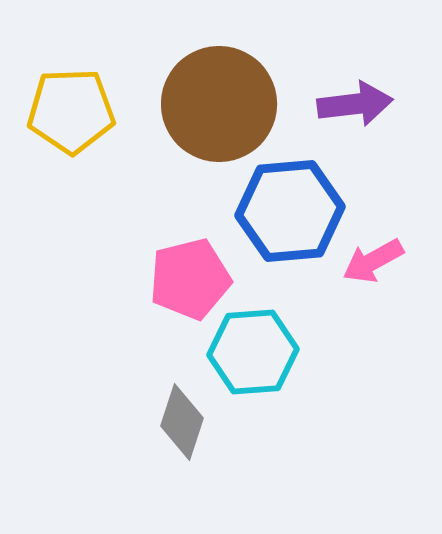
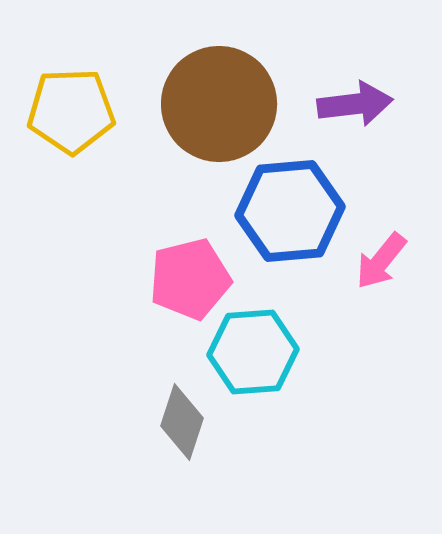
pink arrow: moved 8 px right; rotated 22 degrees counterclockwise
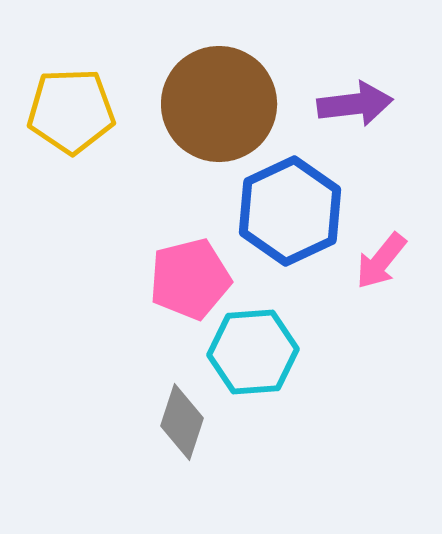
blue hexagon: rotated 20 degrees counterclockwise
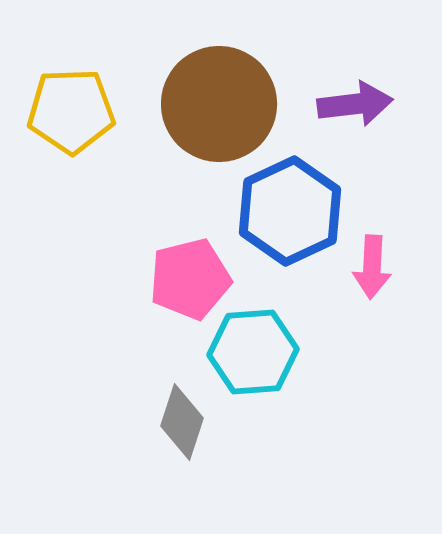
pink arrow: moved 9 px left, 6 px down; rotated 36 degrees counterclockwise
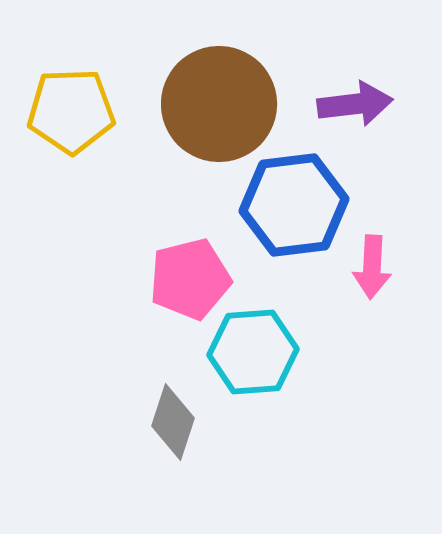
blue hexagon: moved 4 px right, 6 px up; rotated 18 degrees clockwise
gray diamond: moved 9 px left
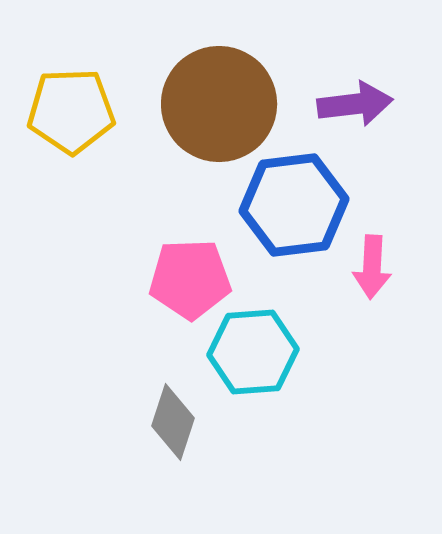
pink pentagon: rotated 12 degrees clockwise
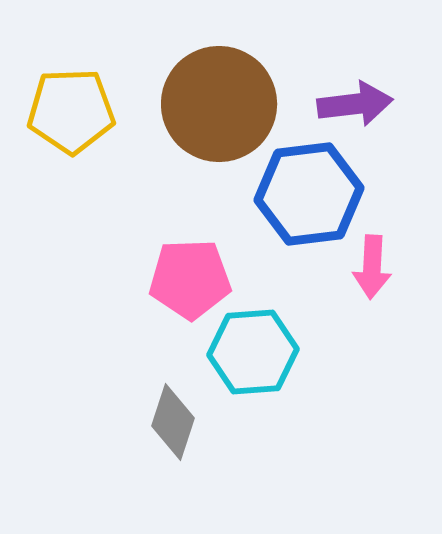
blue hexagon: moved 15 px right, 11 px up
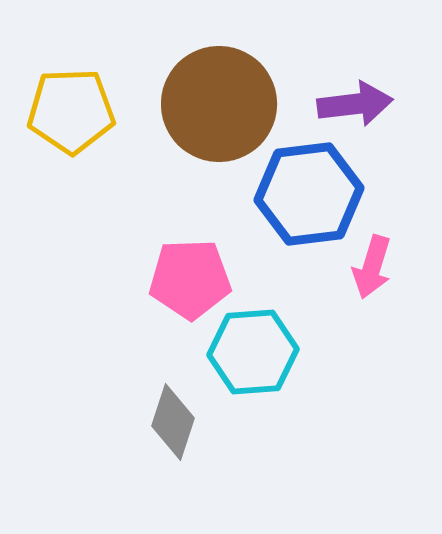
pink arrow: rotated 14 degrees clockwise
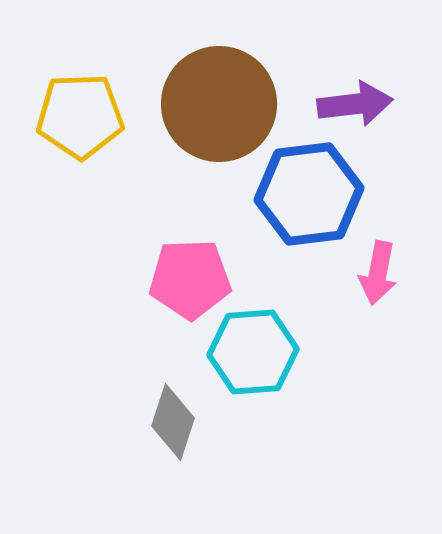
yellow pentagon: moved 9 px right, 5 px down
pink arrow: moved 6 px right, 6 px down; rotated 6 degrees counterclockwise
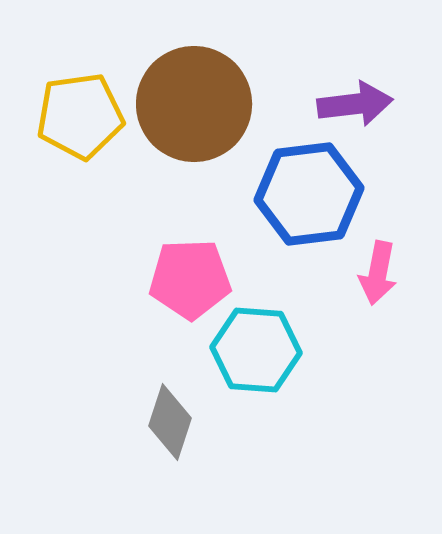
brown circle: moved 25 px left
yellow pentagon: rotated 6 degrees counterclockwise
cyan hexagon: moved 3 px right, 2 px up; rotated 8 degrees clockwise
gray diamond: moved 3 px left
